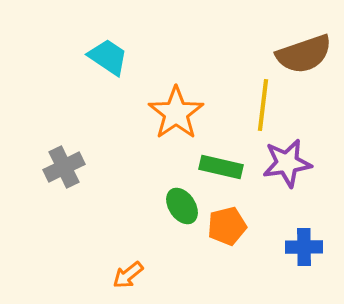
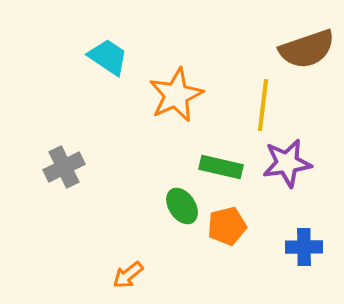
brown semicircle: moved 3 px right, 5 px up
orange star: moved 18 px up; rotated 10 degrees clockwise
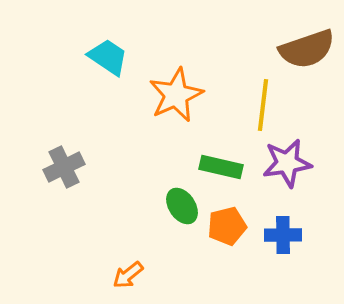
blue cross: moved 21 px left, 12 px up
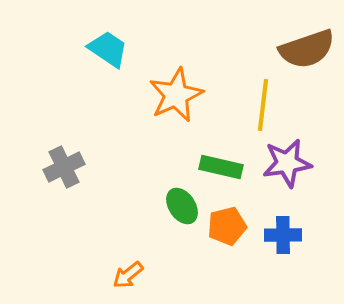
cyan trapezoid: moved 8 px up
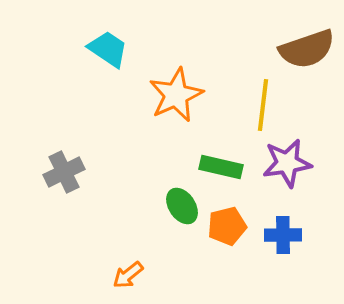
gray cross: moved 5 px down
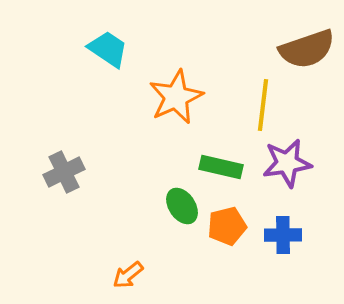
orange star: moved 2 px down
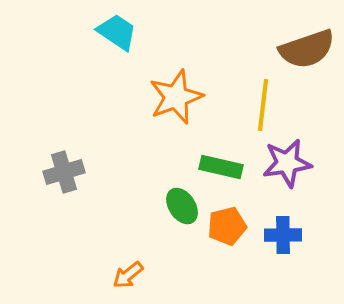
cyan trapezoid: moved 9 px right, 17 px up
orange star: rotated 4 degrees clockwise
gray cross: rotated 9 degrees clockwise
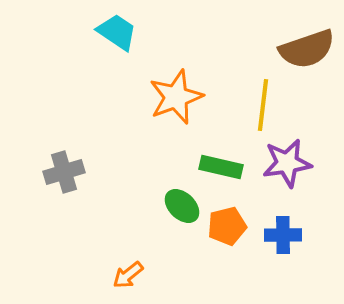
green ellipse: rotated 12 degrees counterclockwise
